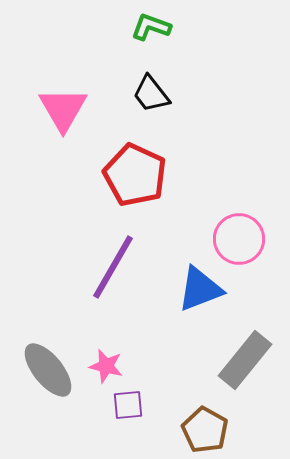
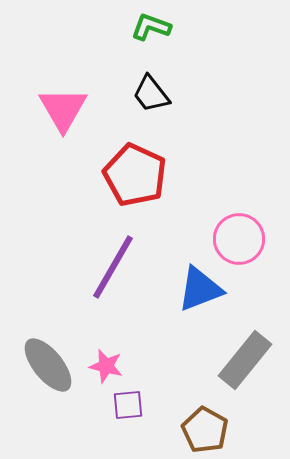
gray ellipse: moved 5 px up
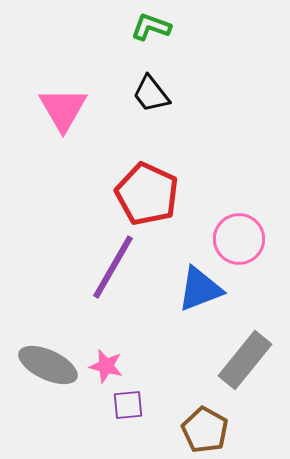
red pentagon: moved 12 px right, 19 px down
gray ellipse: rotated 26 degrees counterclockwise
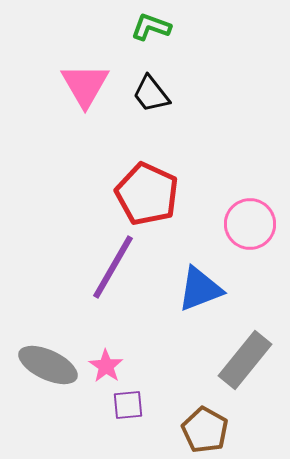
pink triangle: moved 22 px right, 24 px up
pink circle: moved 11 px right, 15 px up
pink star: rotated 20 degrees clockwise
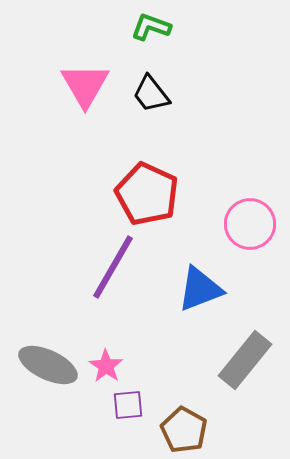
brown pentagon: moved 21 px left
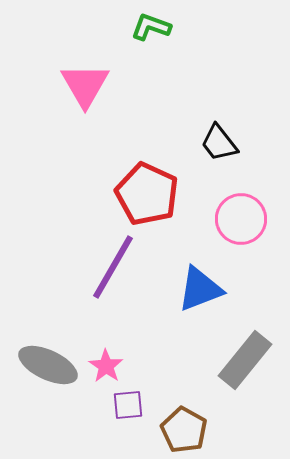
black trapezoid: moved 68 px right, 49 px down
pink circle: moved 9 px left, 5 px up
